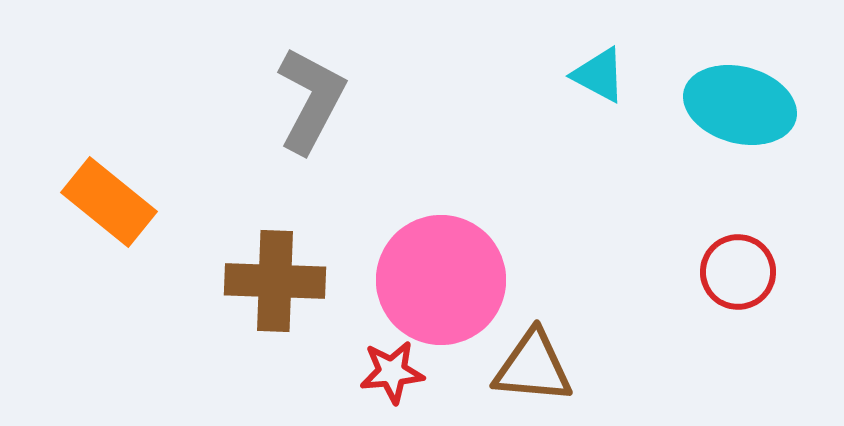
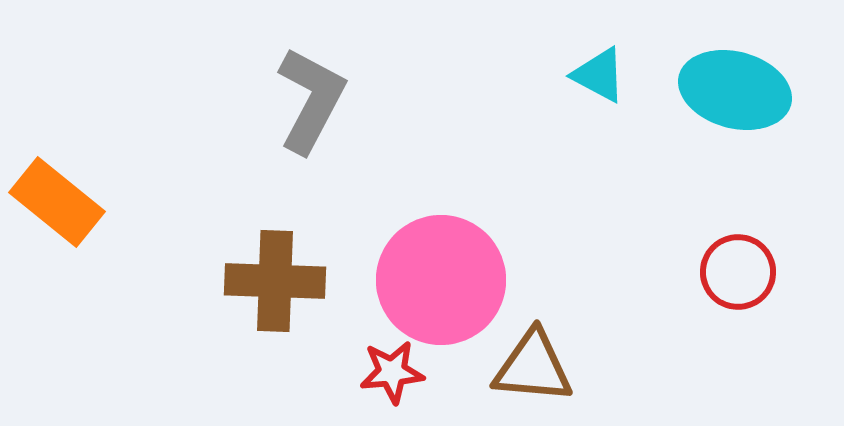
cyan ellipse: moved 5 px left, 15 px up
orange rectangle: moved 52 px left
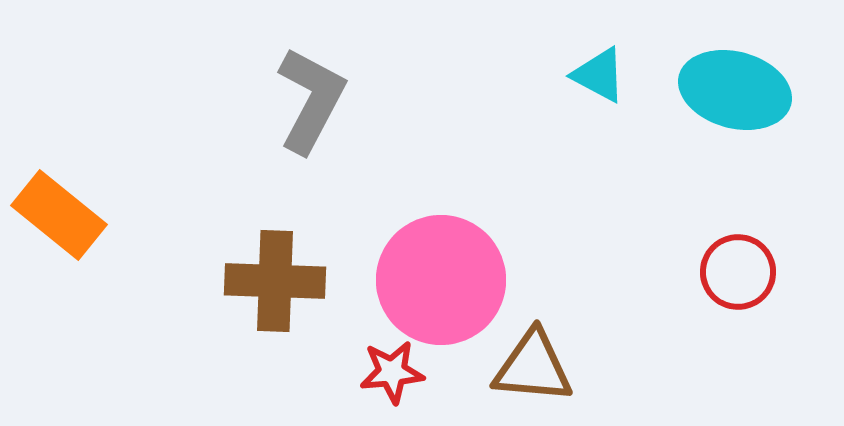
orange rectangle: moved 2 px right, 13 px down
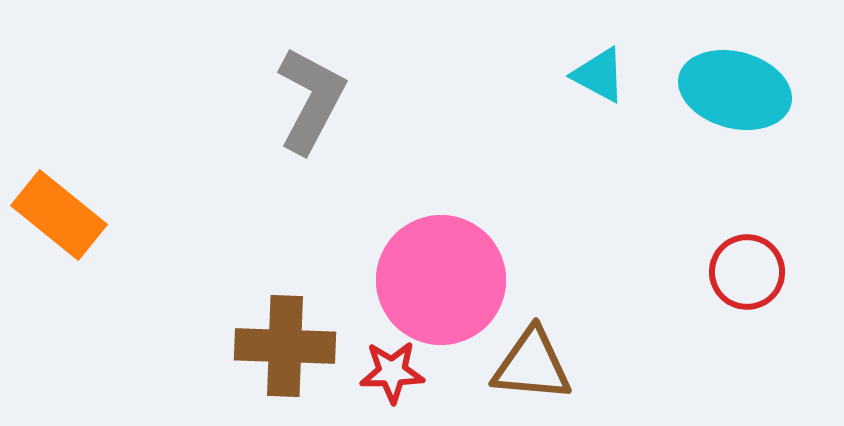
red circle: moved 9 px right
brown cross: moved 10 px right, 65 px down
brown triangle: moved 1 px left, 2 px up
red star: rotated 4 degrees clockwise
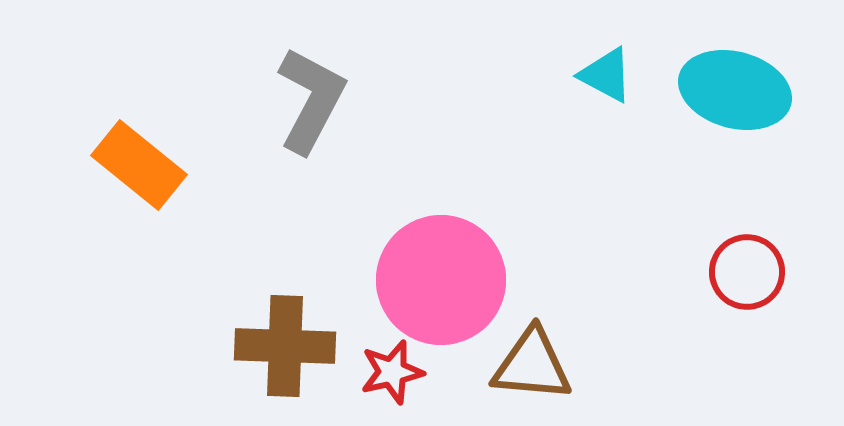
cyan triangle: moved 7 px right
orange rectangle: moved 80 px right, 50 px up
red star: rotated 12 degrees counterclockwise
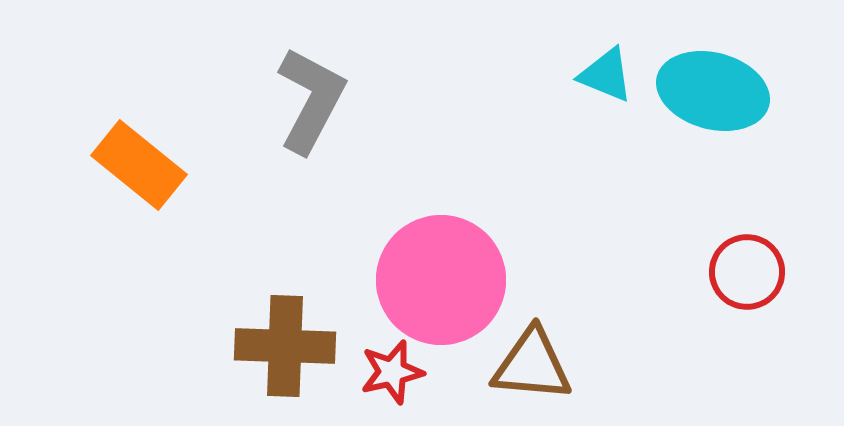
cyan triangle: rotated 6 degrees counterclockwise
cyan ellipse: moved 22 px left, 1 px down
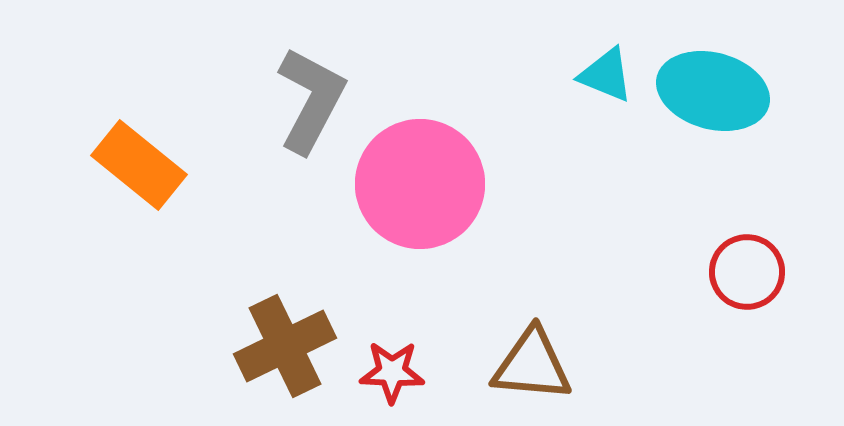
pink circle: moved 21 px left, 96 px up
brown cross: rotated 28 degrees counterclockwise
red star: rotated 16 degrees clockwise
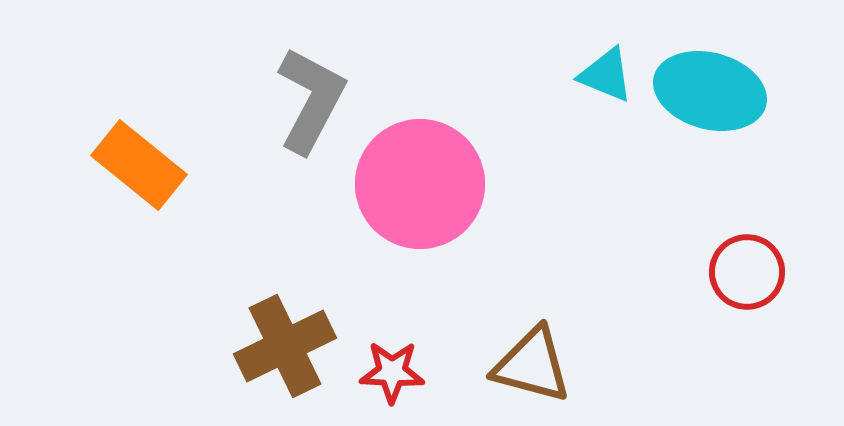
cyan ellipse: moved 3 px left
brown triangle: rotated 10 degrees clockwise
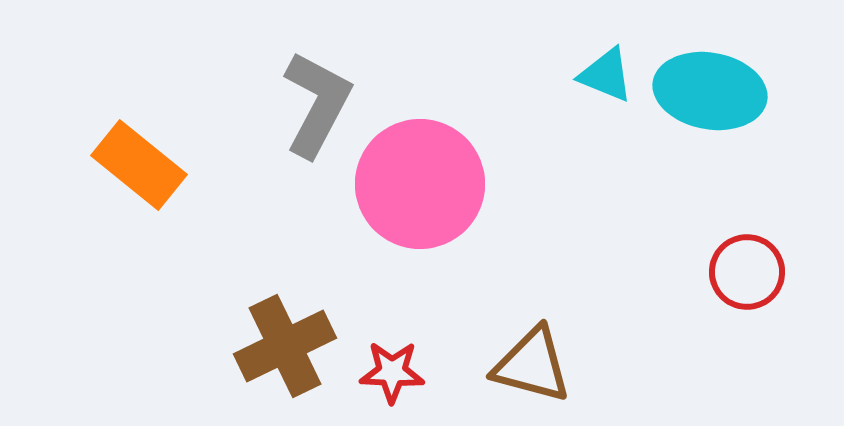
cyan ellipse: rotated 5 degrees counterclockwise
gray L-shape: moved 6 px right, 4 px down
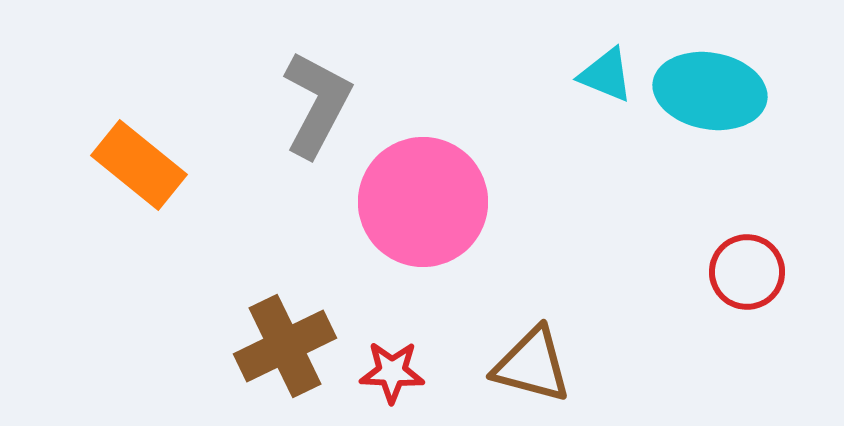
pink circle: moved 3 px right, 18 px down
